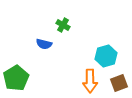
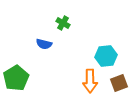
green cross: moved 2 px up
cyan hexagon: rotated 10 degrees clockwise
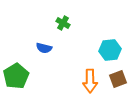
blue semicircle: moved 4 px down
cyan hexagon: moved 4 px right, 6 px up
green pentagon: moved 2 px up
brown square: moved 1 px left, 4 px up
